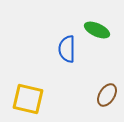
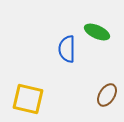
green ellipse: moved 2 px down
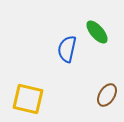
green ellipse: rotated 25 degrees clockwise
blue semicircle: rotated 12 degrees clockwise
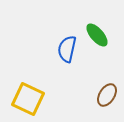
green ellipse: moved 3 px down
yellow square: rotated 12 degrees clockwise
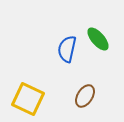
green ellipse: moved 1 px right, 4 px down
brown ellipse: moved 22 px left, 1 px down
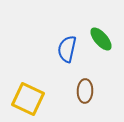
green ellipse: moved 3 px right
brown ellipse: moved 5 px up; rotated 30 degrees counterclockwise
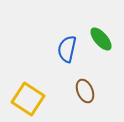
brown ellipse: rotated 25 degrees counterclockwise
yellow square: rotated 8 degrees clockwise
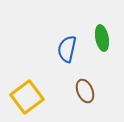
green ellipse: moved 1 px right, 1 px up; rotated 30 degrees clockwise
yellow square: moved 1 px left, 2 px up; rotated 20 degrees clockwise
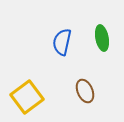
blue semicircle: moved 5 px left, 7 px up
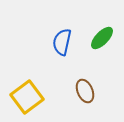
green ellipse: rotated 55 degrees clockwise
